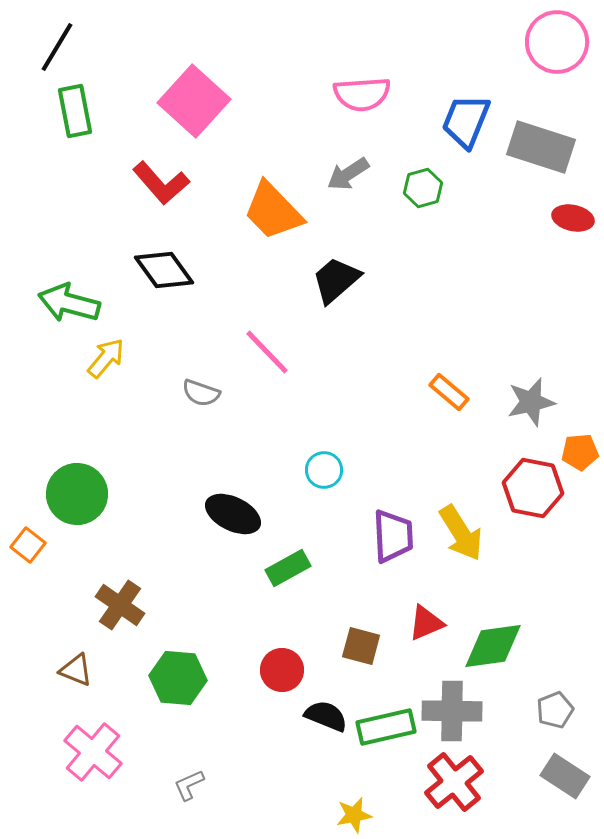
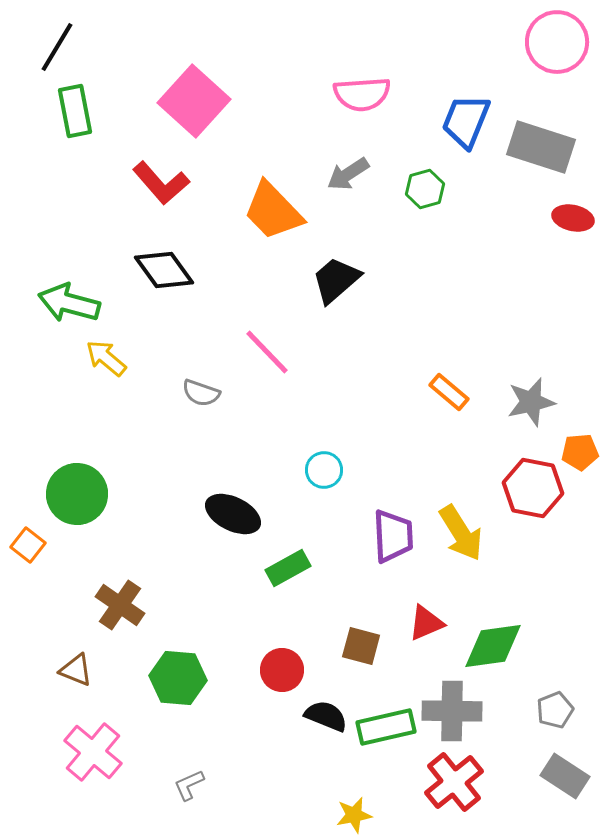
green hexagon at (423, 188): moved 2 px right, 1 px down
yellow arrow at (106, 358): rotated 90 degrees counterclockwise
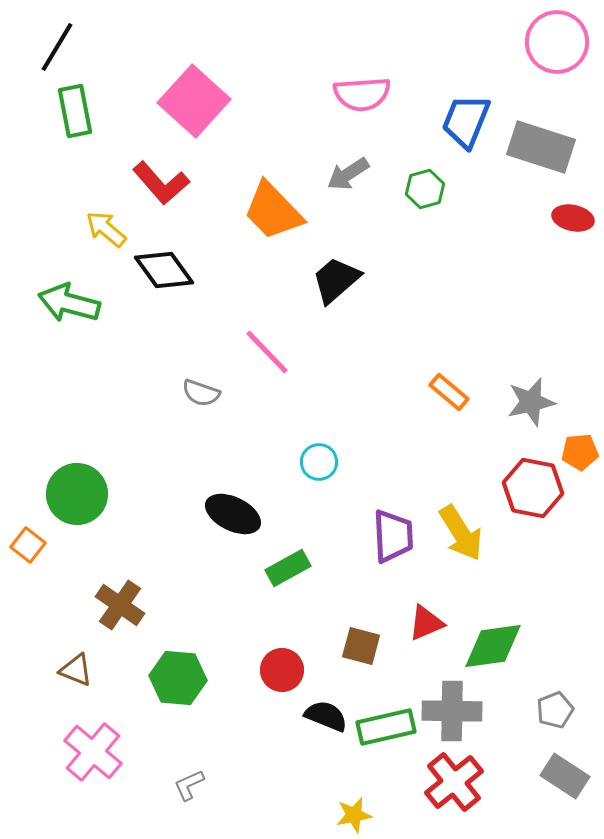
yellow arrow at (106, 358): moved 129 px up
cyan circle at (324, 470): moved 5 px left, 8 px up
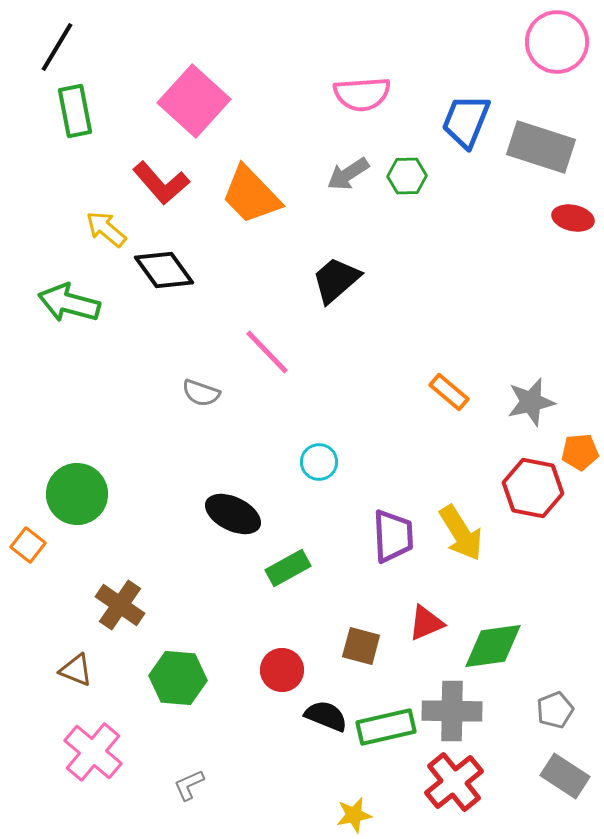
green hexagon at (425, 189): moved 18 px left, 13 px up; rotated 15 degrees clockwise
orange trapezoid at (273, 211): moved 22 px left, 16 px up
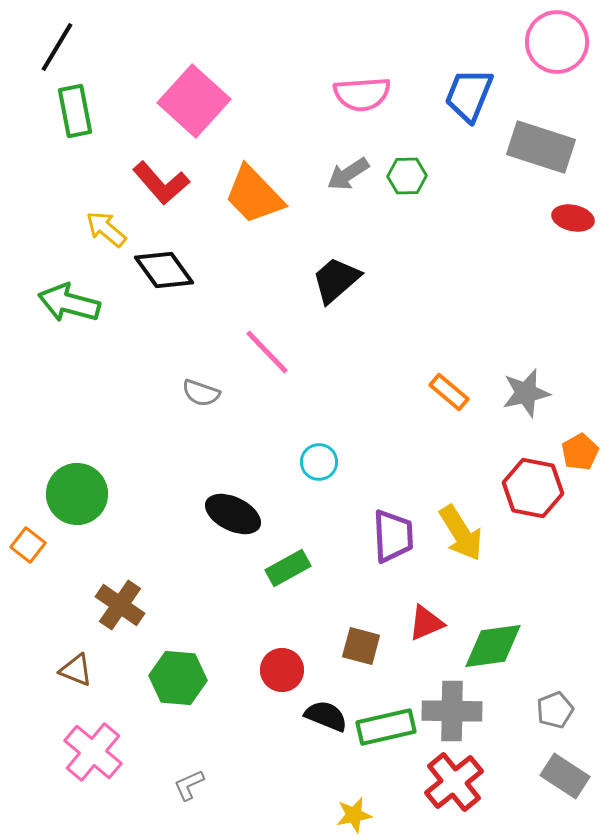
blue trapezoid at (466, 121): moved 3 px right, 26 px up
orange trapezoid at (251, 195): moved 3 px right
gray star at (531, 402): moved 5 px left, 9 px up
orange pentagon at (580, 452): rotated 24 degrees counterclockwise
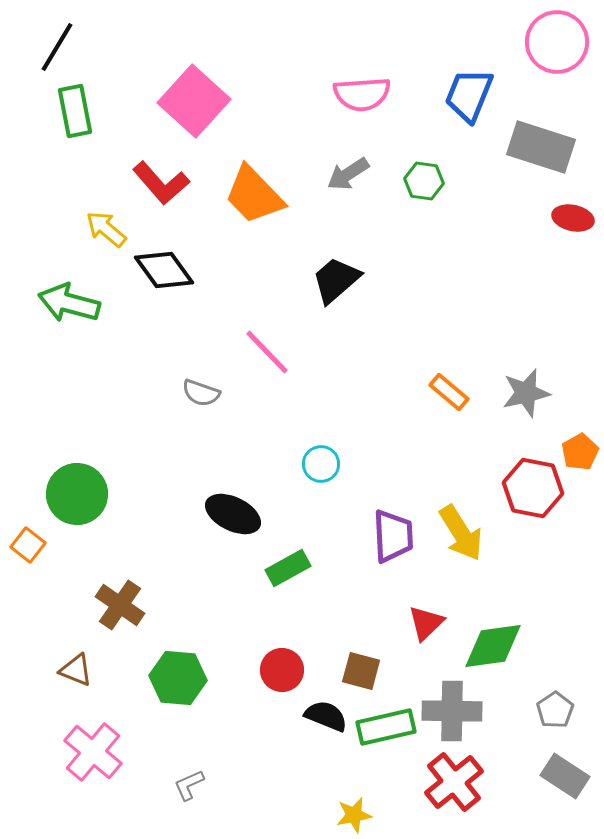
green hexagon at (407, 176): moved 17 px right, 5 px down; rotated 9 degrees clockwise
cyan circle at (319, 462): moved 2 px right, 2 px down
red triangle at (426, 623): rotated 21 degrees counterclockwise
brown square at (361, 646): moved 25 px down
gray pentagon at (555, 710): rotated 12 degrees counterclockwise
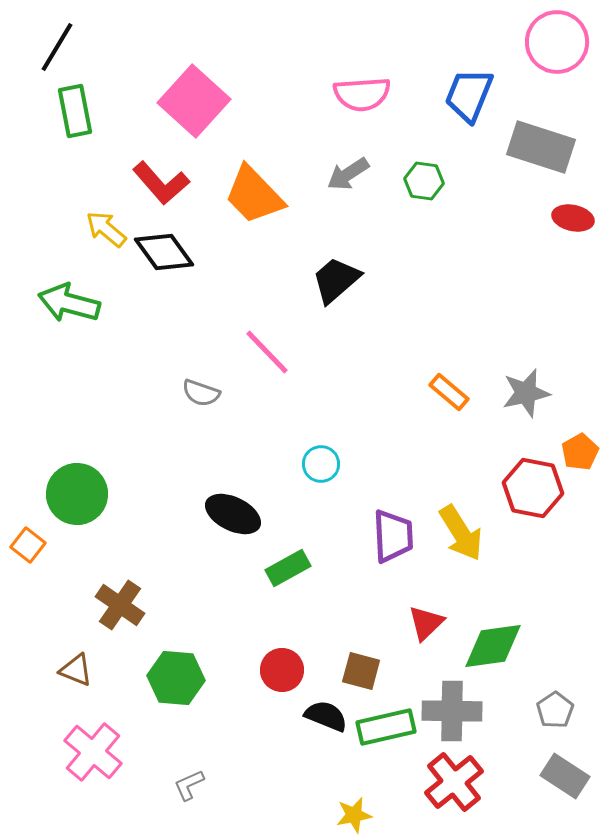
black diamond at (164, 270): moved 18 px up
green hexagon at (178, 678): moved 2 px left
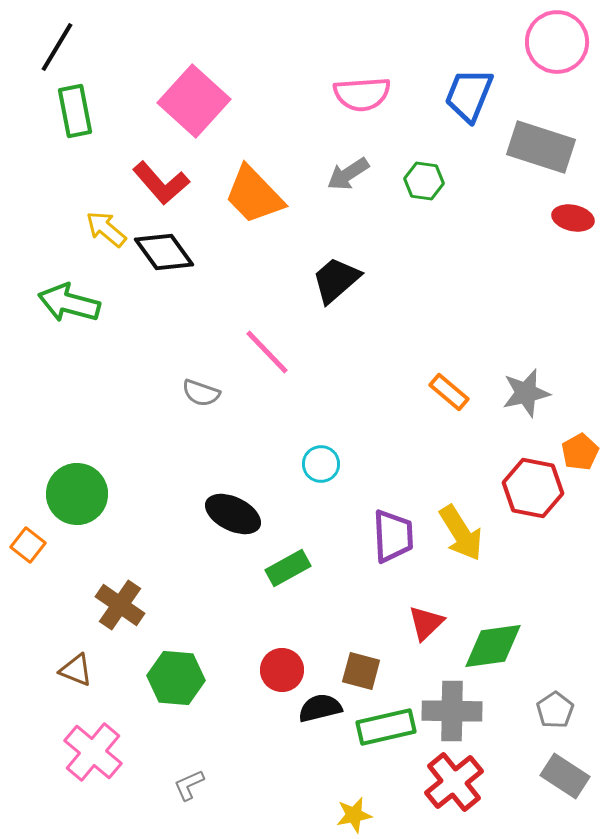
black semicircle at (326, 716): moved 6 px left, 8 px up; rotated 36 degrees counterclockwise
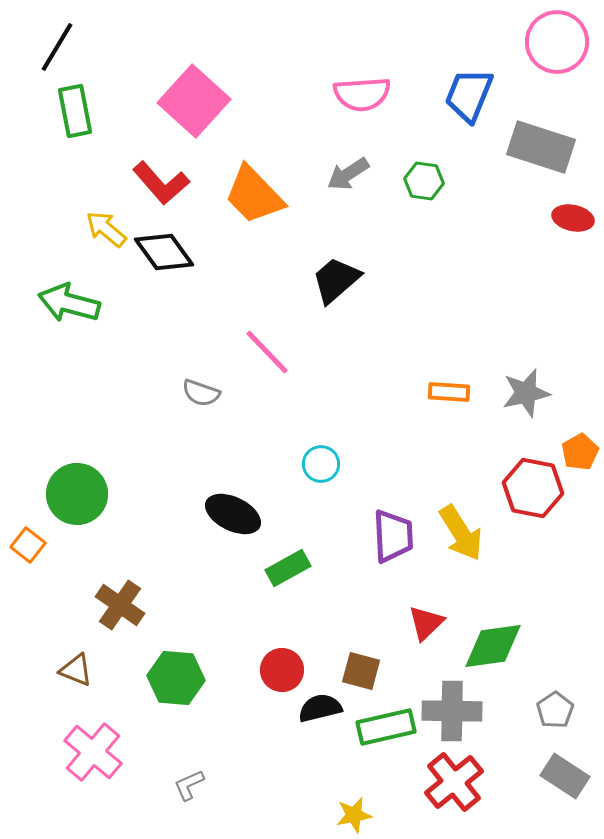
orange rectangle at (449, 392): rotated 36 degrees counterclockwise
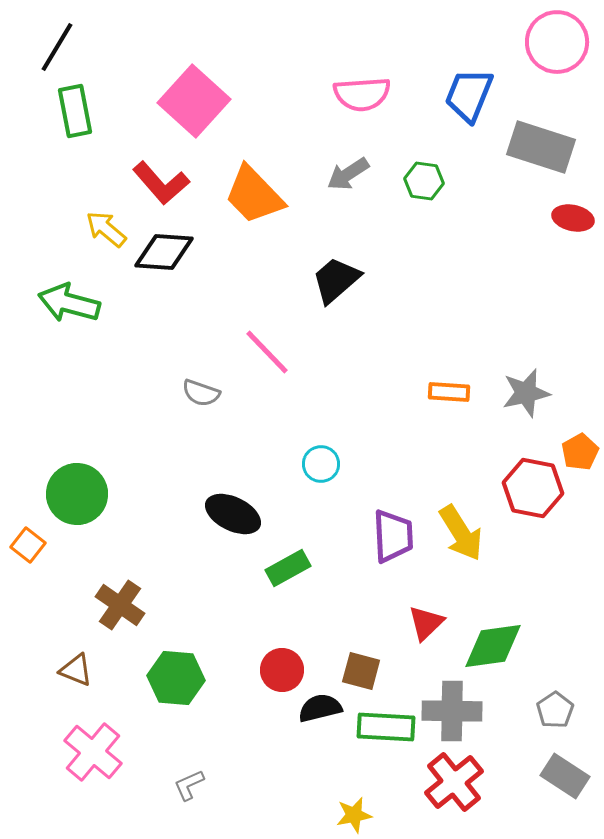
black diamond at (164, 252): rotated 50 degrees counterclockwise
green rectangle at (386, 727): rotated 16 degrees clockwise
